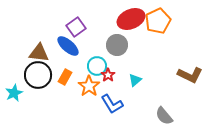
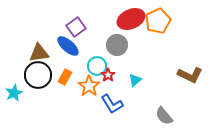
brown triangle: rotated 15 degrees counterclockwise
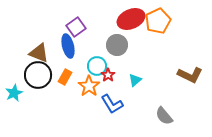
blue ellipse: rotated 35 degrees clockwise
brown triangle: rotated 30 degrees clockwise
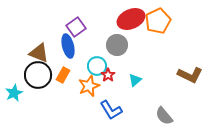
orange rectangle: moved 2 px left, 2 px up
orange star: rotated 15 degrees clockwise
blue L-shape: moved 1 px left, 6 px down
